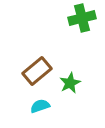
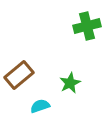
green cross: moved 5 px right, 8 px down
brown rectangle: moved 18 px left, 4 px down
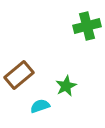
green star: moved 4 px left, 3 px down
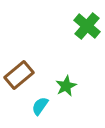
green cross: rotated 36 degrees counterclockwise
cyan semicircle: rotated 36 degrees counterclockwise
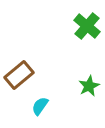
green star: moved 23 px right
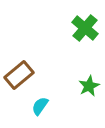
green cross: moved 2 px left, 2 px down
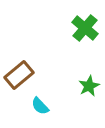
cyan semicircle: rotated 78 degrees counterclockwise
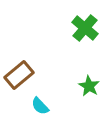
green star: rotated 15 degrees counterclockwise
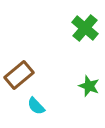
green star: rotated 10 degrees counterclockwise
cyan semicircle: moved 4 px left
